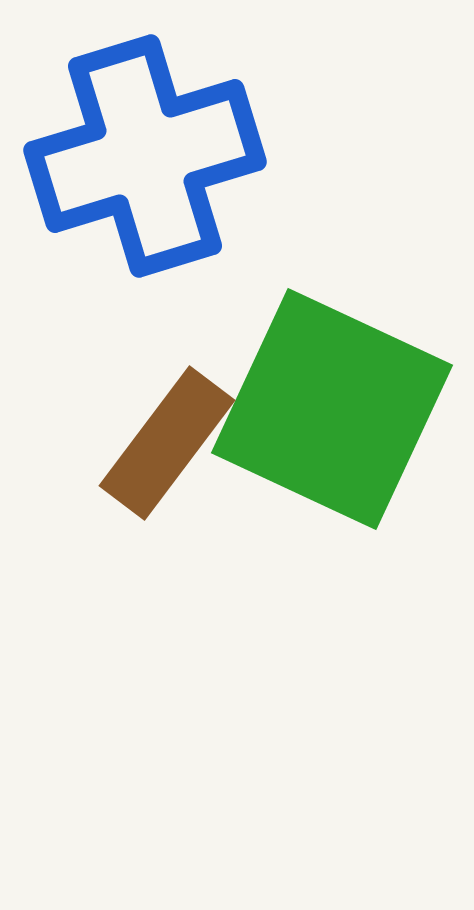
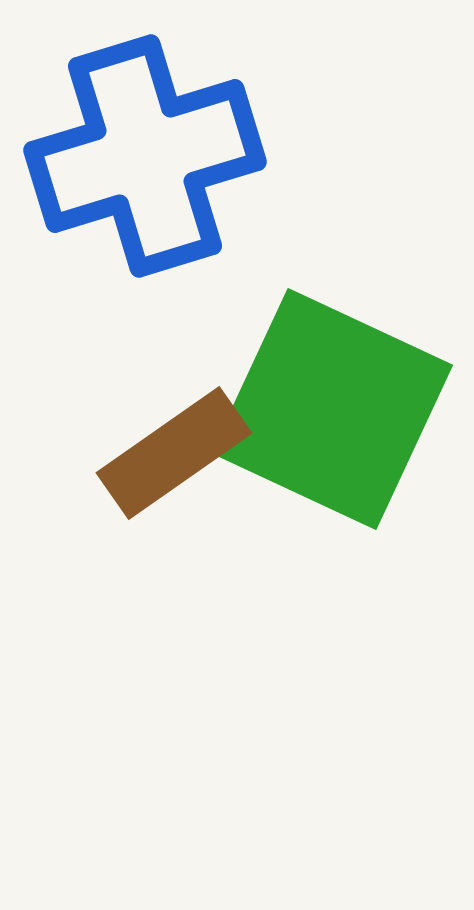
brown rectangle: moved 7 px right, 10 px down; rotated 18 degrees clockwise
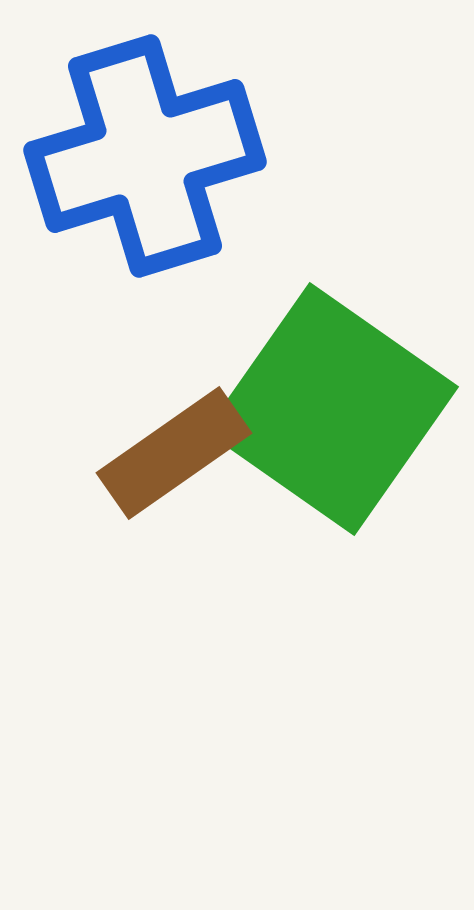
green square: rotated 10 degrees clockwise
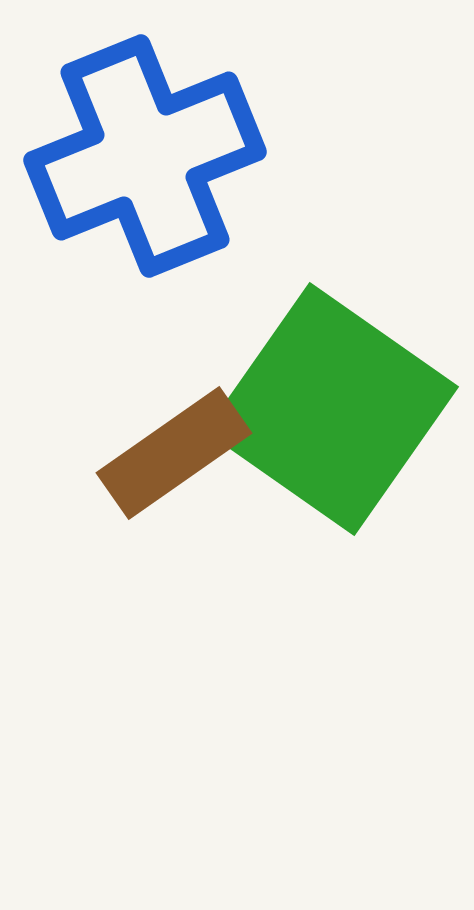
blue cross: rotated 5 degrees counterclockwise
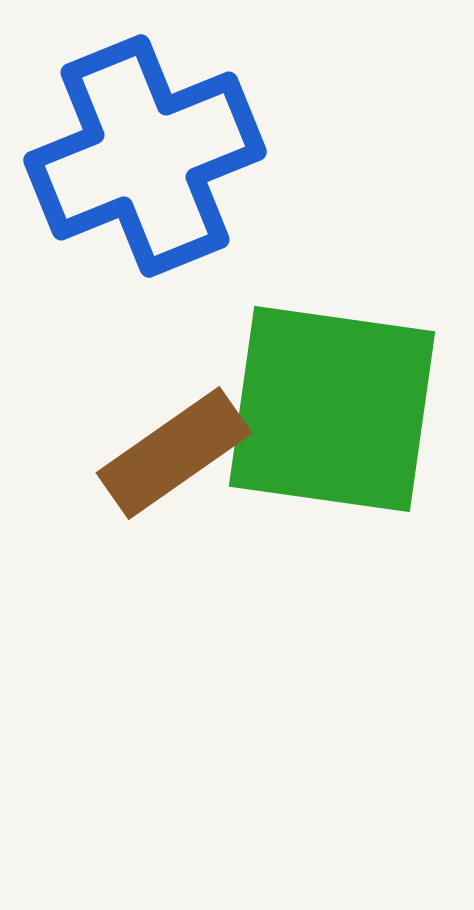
green square: rotated 27 degrees counterclockwise
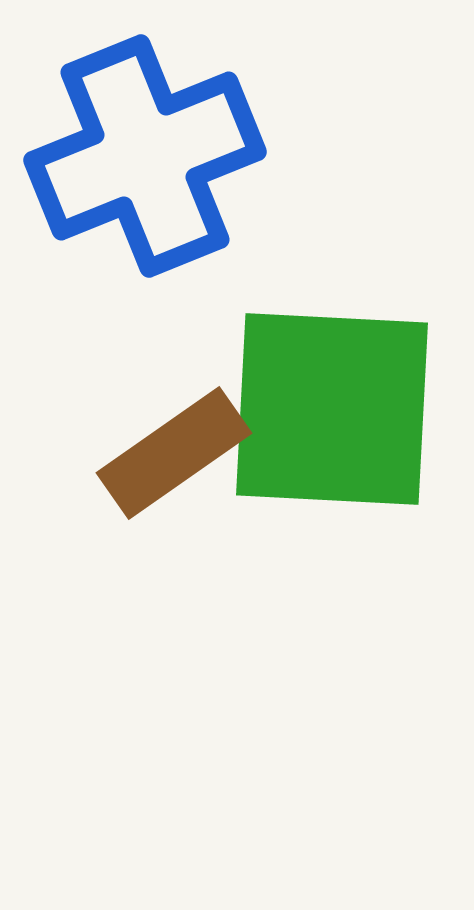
green square: rotated 5 degrees counterclockwise
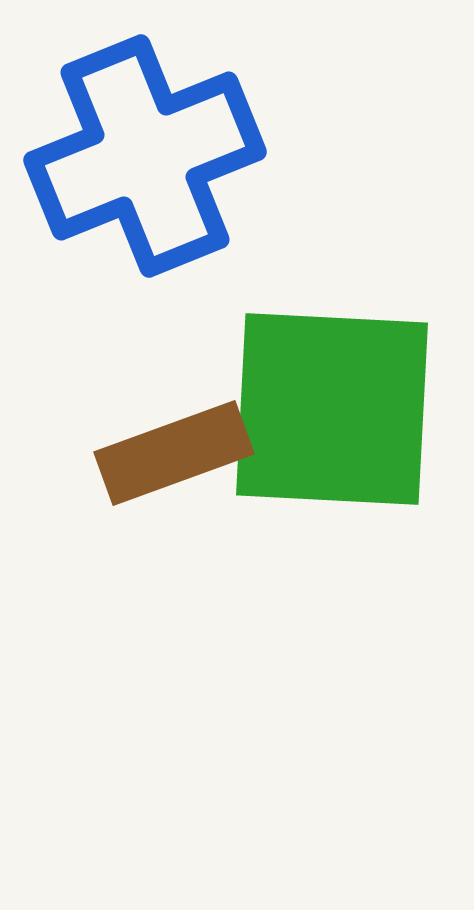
brown rectangle: rotated 15 degrees clockwise
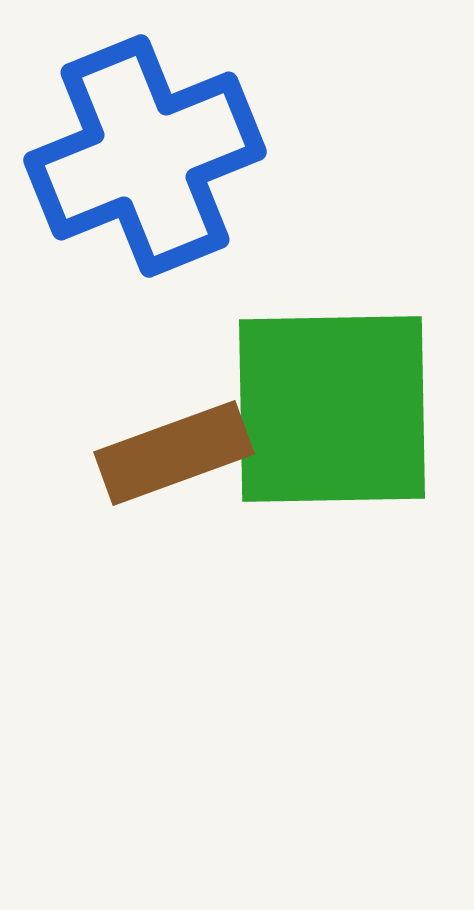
green square: rotated 4 degrees counterclockwise
